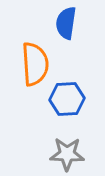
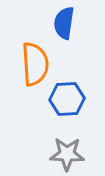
blue semicircle: moved 2 px left
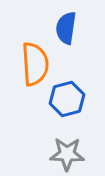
blue semicircle: moved 2 px right, 5 px down
blue hexagon: rotated 12 degrees counterclockwise
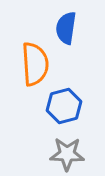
blue hexagon: moved 3 px left, 7 px down
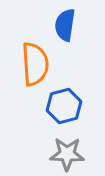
blue semicircle: moved 1 px left, 3 px up
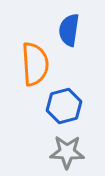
blue semicircle: moved 4 px right, 5 px down
gray star: moved 2 px up
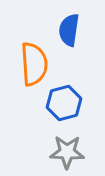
orange semicircle: moved 1 px left
blue hexagon: moved 3 px up
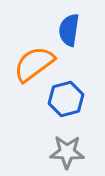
orange semicircle: rotated 123 degrees counterclockwise
blue hexagon: moved 2 px right, 4 px up
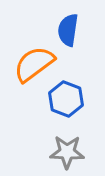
blue semicircle: moved 1 px left
blue hexagon: rotated 24 degrees counterclockwise
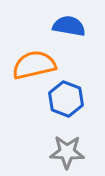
blue semicircle: moved 1 px right, 4 px up; rotated 92 degrees clockwise
orange semicircle: moved 1 px down; rotated 24 degrees clockwise
